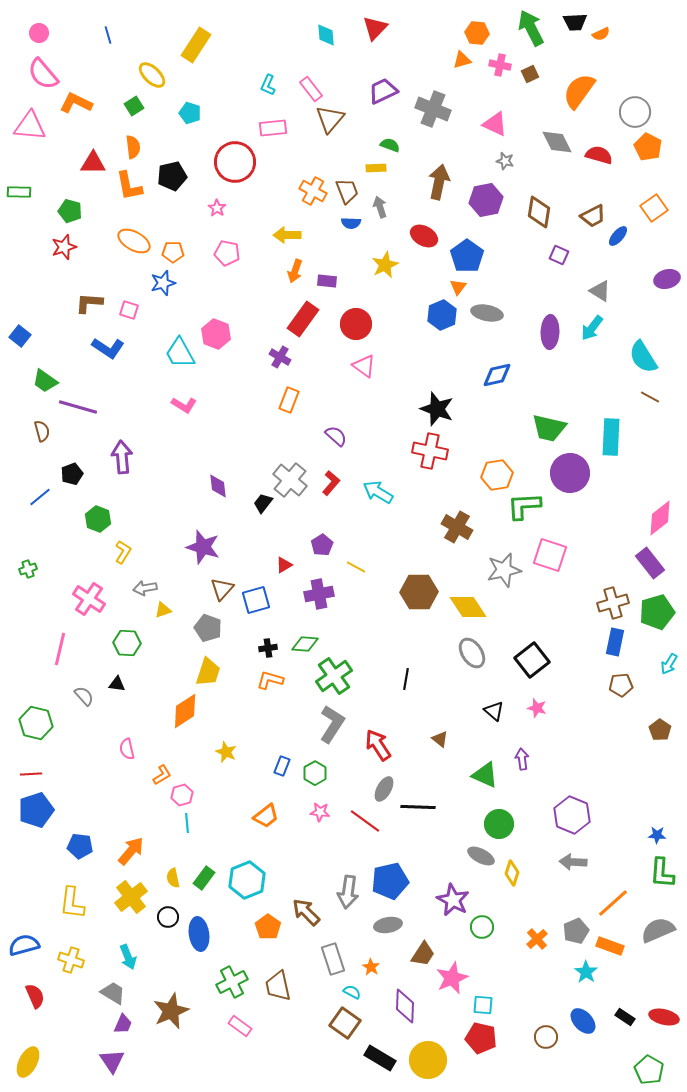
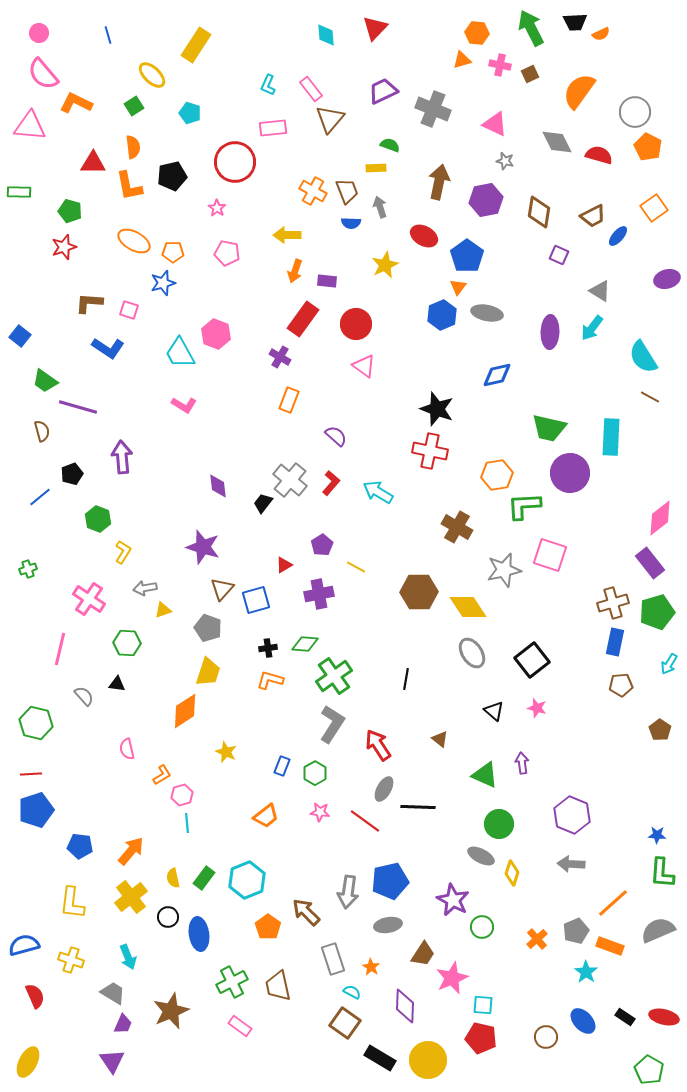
purple arrow at (522, 759): moved 4 px down
gray arrow at (573, 862): moved 2 px left, 2 px down
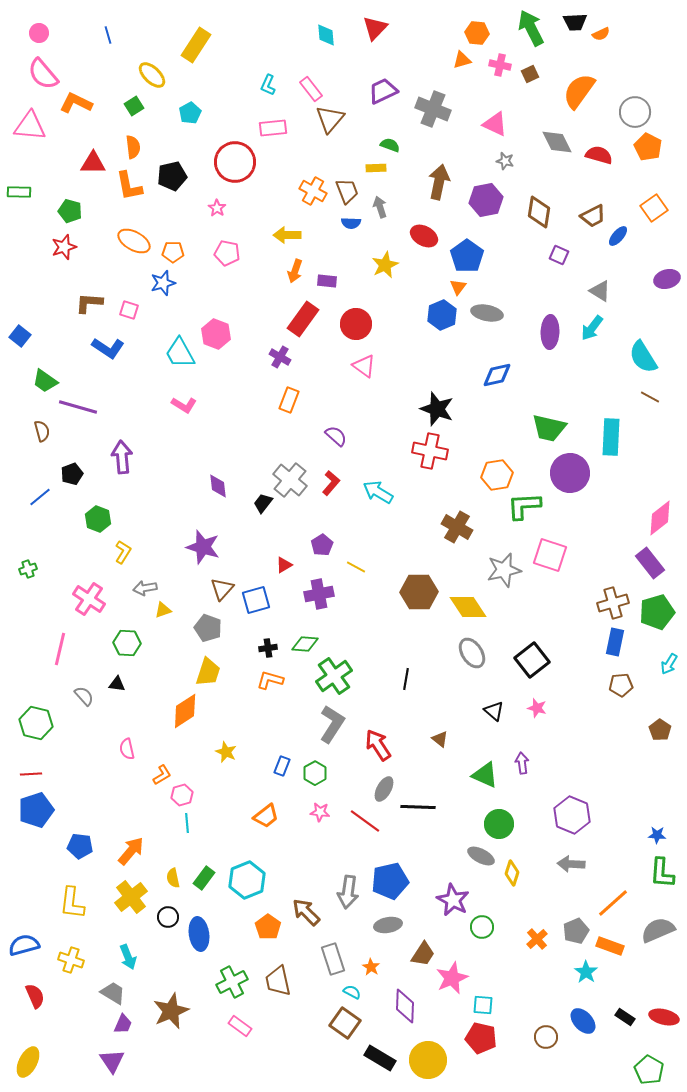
cyan pentagon at (190, 113): rotated 25 degrees clockwise
brown trapezoid at (278, 986): moved 5 px up
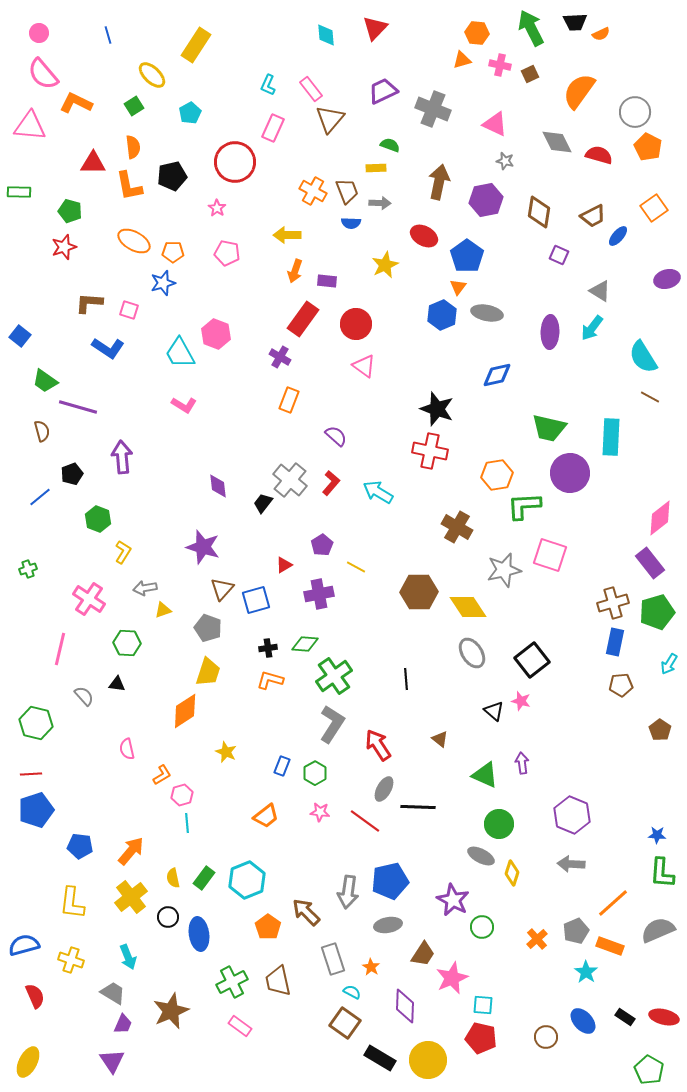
pink rectangle at (273, 128): rotated 60 degrees counterclockwise
gray arrow at (380, 207): moved 4 px up; rotated 110 degrees clockwise
black line at (406, 679): rotated 15 degrees counterclockwise
pink star at (537, 708): moved 16 px left, 7 px up
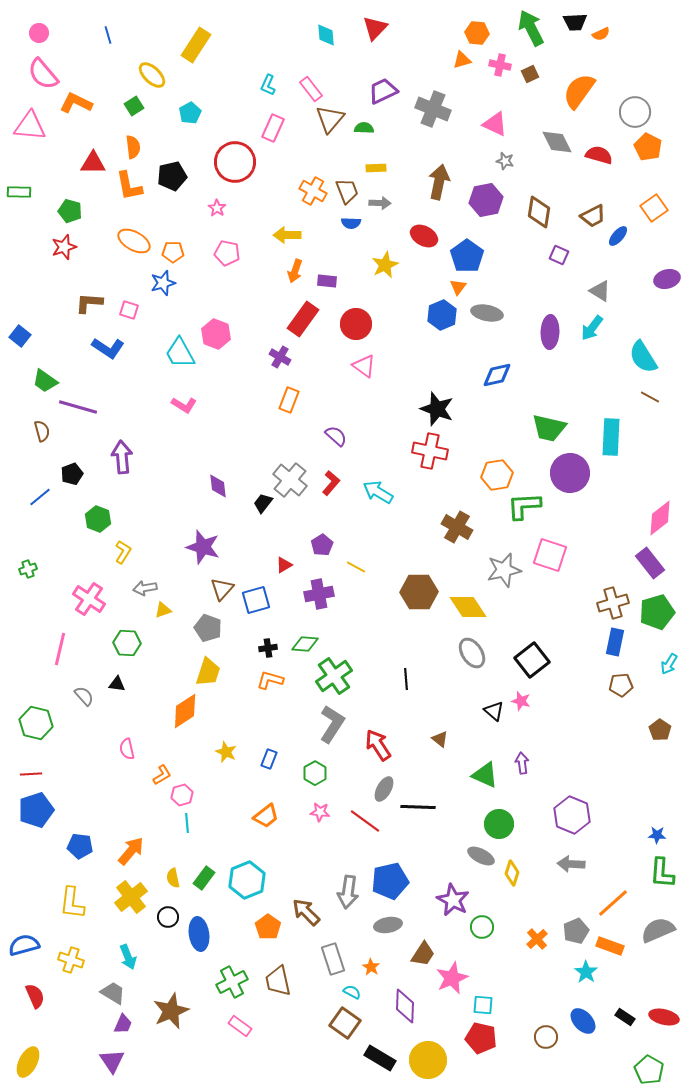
green semicircle at (390, 145): moved 26 px left, 17 px up; rotated 18 degrees counterclockwise
blue rectangle at (282, 766): moved 13 px left, 7 px up
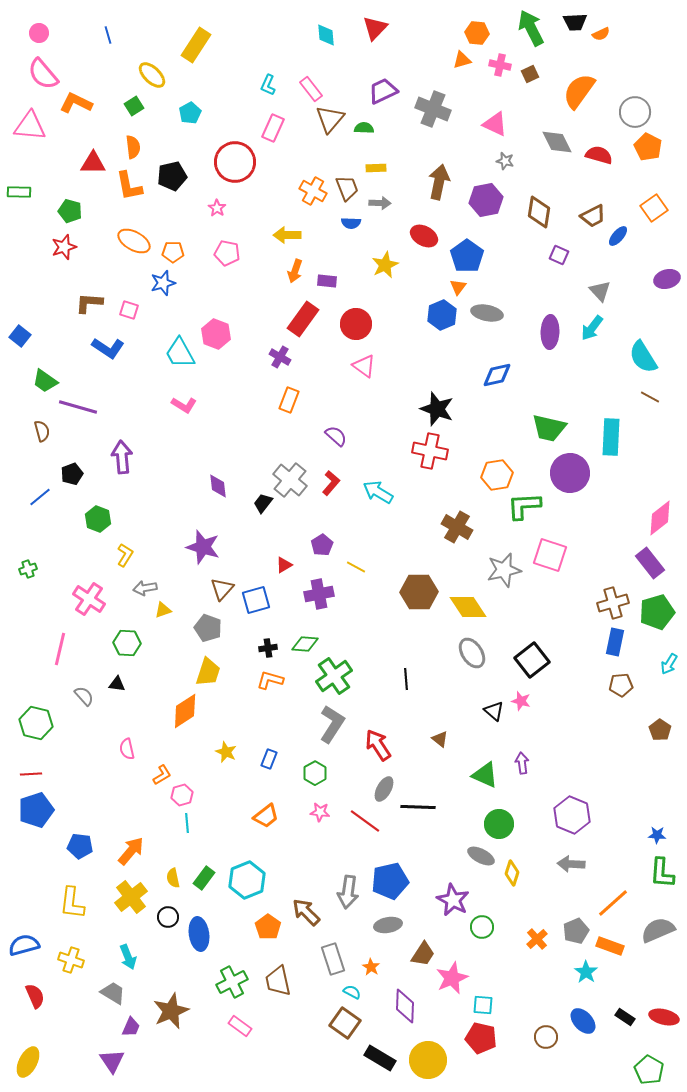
brown trapezoid at (347, 191): moved 3 px up
gray triangle at (600, 291): rotated 15 degrees clockwise
yellow L-shape at (123, 552): moved 2 px right, 3 px down
purple trapezoid at (123, 1024): moved 8 px right, 3 px down
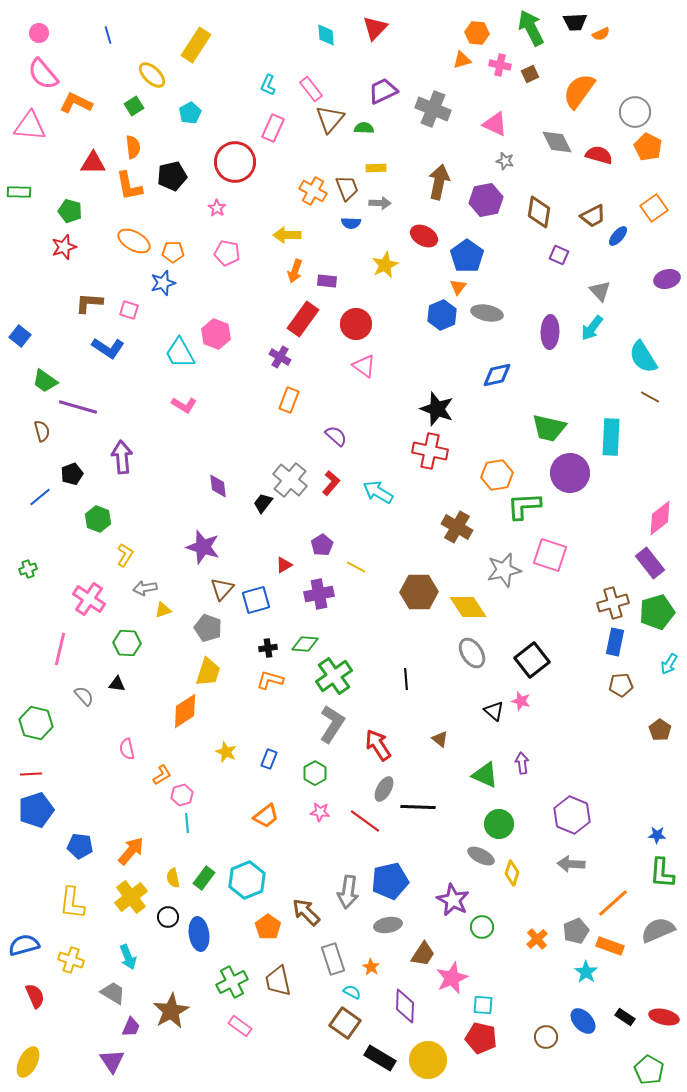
brown star at (171, 1011): rotated 6 degrees counterclockwise
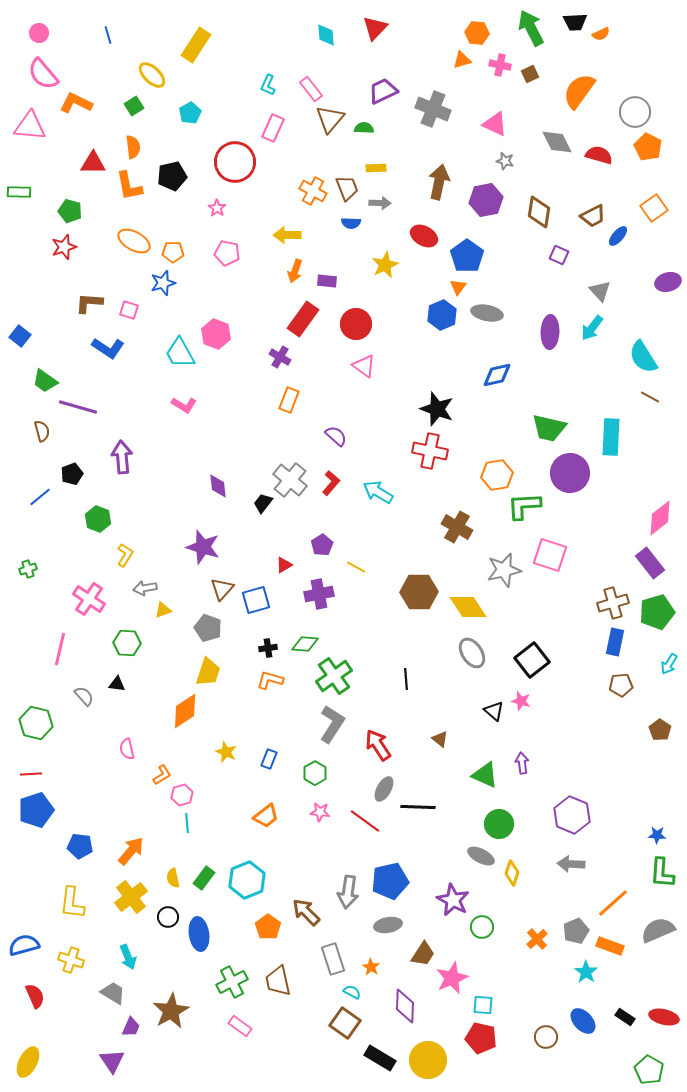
purple ellipse at (667, 279): moved 1 px right, 3 px down
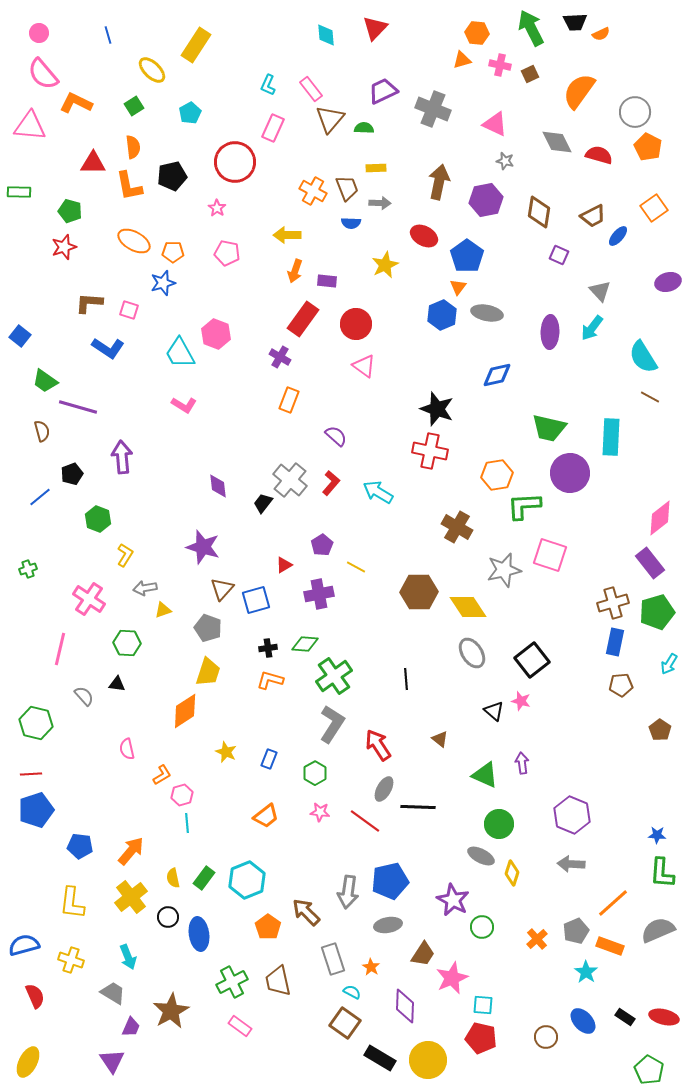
yellow ellipse at (152, 75): moved 5 px up
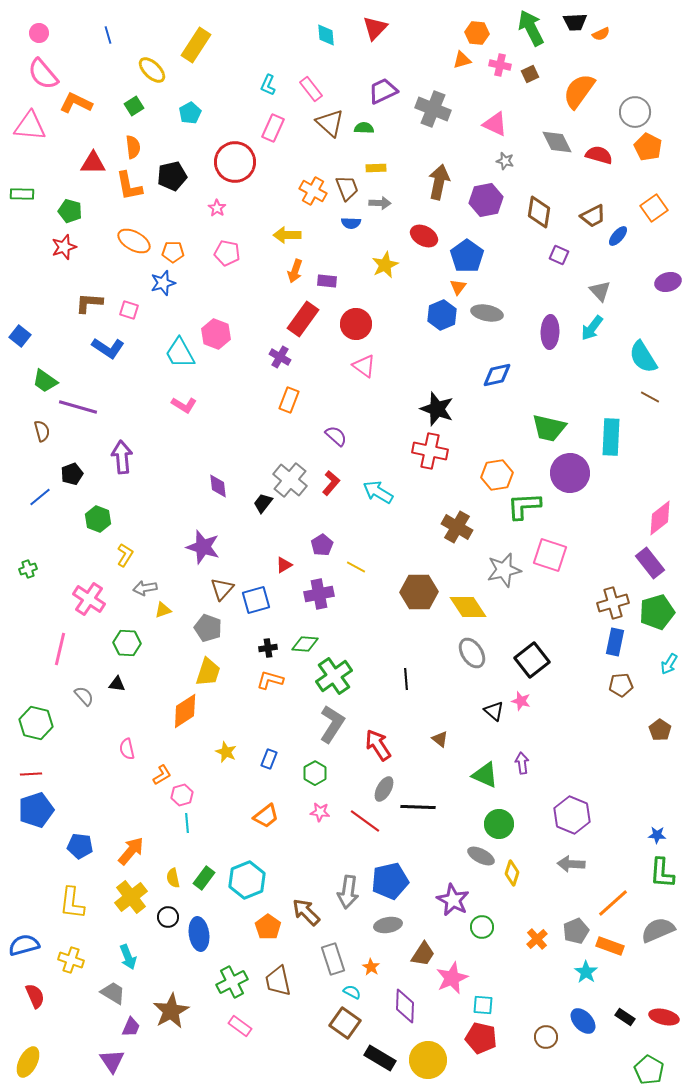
brown triangle at (330, 119): moved 4 px down; rotated 28 degrees counterclockwise
green rectangle at (19, 192): moved 3 px right, 2 px down
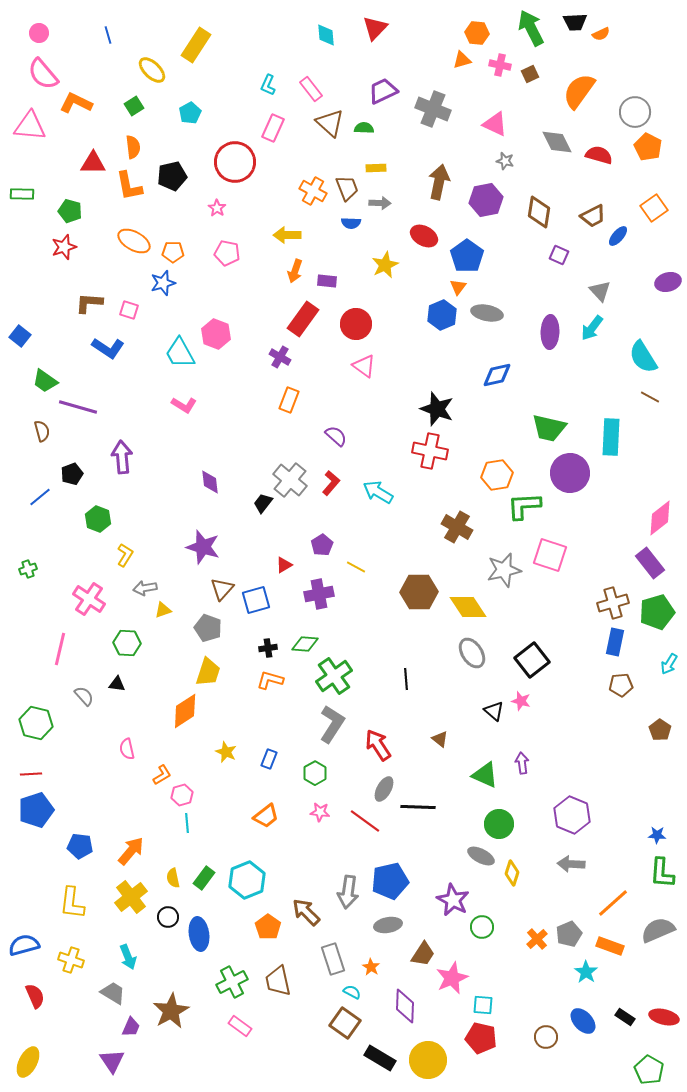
purple diamond at (218, 486): moved 8 px left, 4 px up
gray pentagon at (576, 931): moved 7 px left, 3 px down
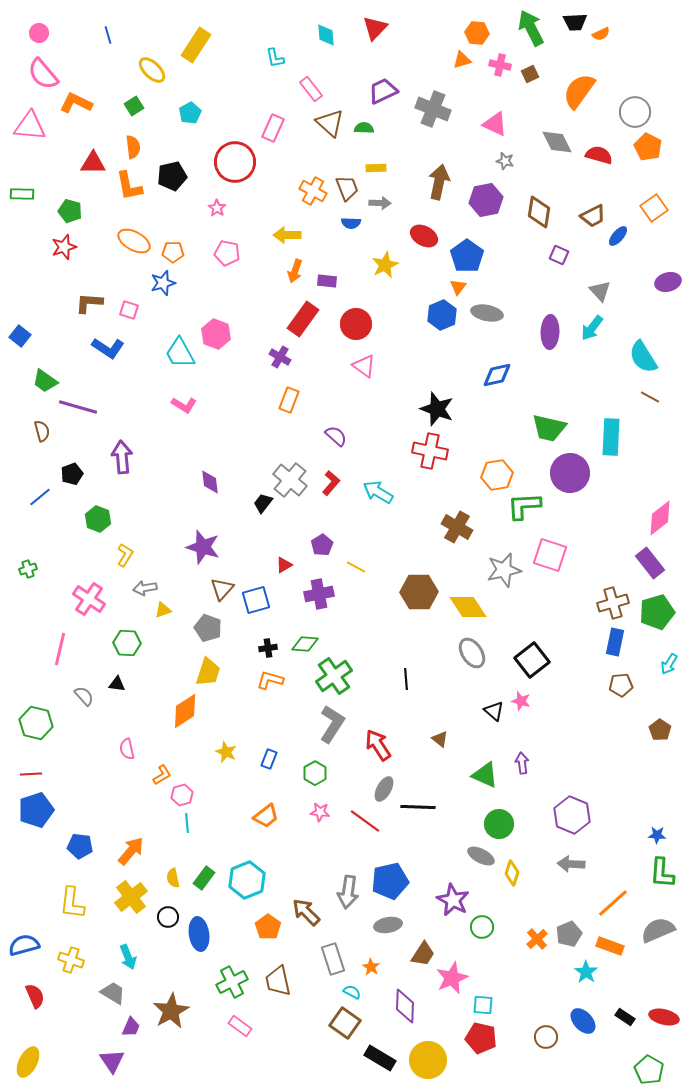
cyan L-shape at (268, 85): moved 7 px right, 27 px up; rotated 35 degrees counterclockwise
